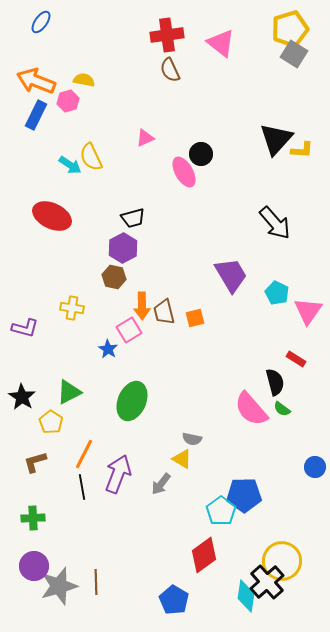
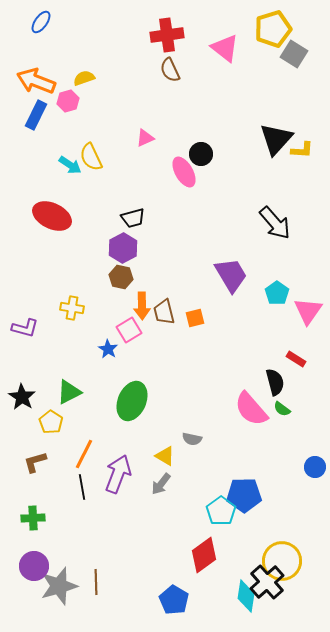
yellow pentagon at (290, 29): moved 17 px left
pink triangle at (221, 43): moved 4 px right, 5 px down
yellow semicircle at (84, 80): moved 2 px up; rotated 30 degrees counterclockwise
brown hexagon at (114, 277): moved 7 px right
cyan pentagon at (277, 293): rotated 10 degrees clockwise
yellow triangle at (182, 459): moved 17 px left, 3 px up
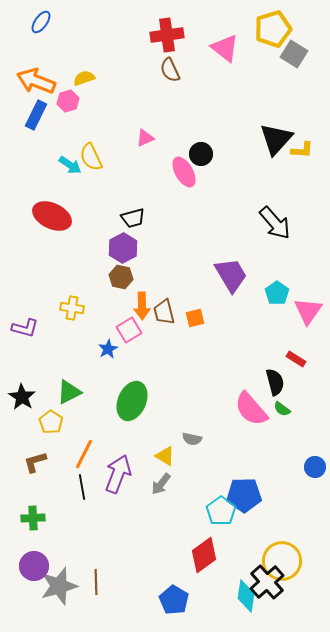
blue star at (108, 349): rotated 12 degrees clockwise
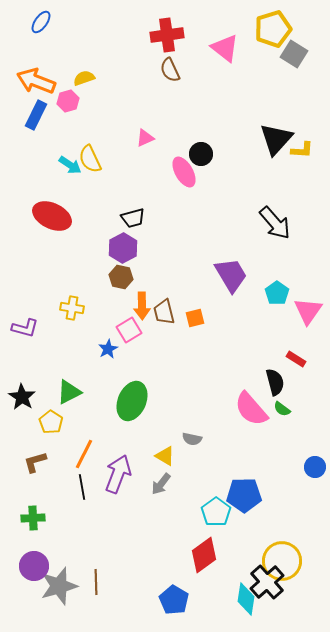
yellow semicircle at (91, 157): moved 1 px left, 2 px down
cyan pentagon at (221, 511): moved 5 px left, 1 px down
cyan diamond at (246, 596): moved 3 px down
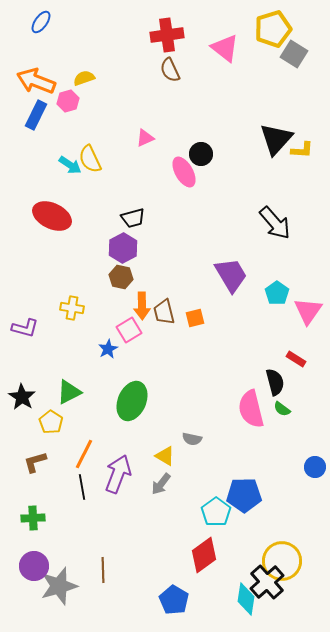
pink semicircle at (251, 409): rotated 27 degrees clockwise
brown line at (96, 582): moved 7 px right, 12 px up
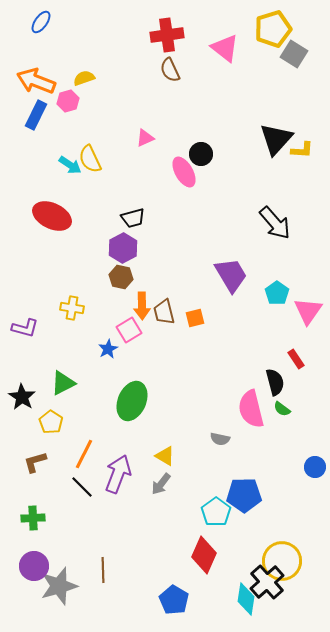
red rectangle at (296, 359): rotated 24 degrees clockwise
green triangle at (69, 392): moved 6 px left, 9 px up
gray semicircle at (192, 439): moved 28 px right
black line at (82, 487): rotated 35 degrees counterclockwise
red diamond at (204, 555): rotated 30 degrees counterclockwise
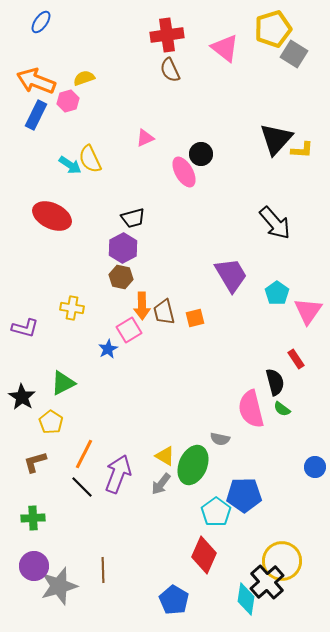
green ellipse at (132, 401): moved 61 px right, 64 px down
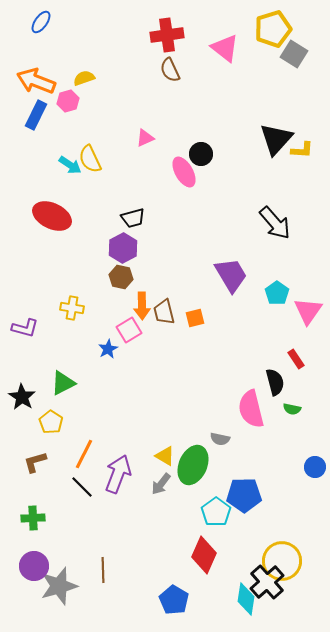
green semicircle at (282, 409): moved 10 px right; rotated 24 degrees counterclockwise
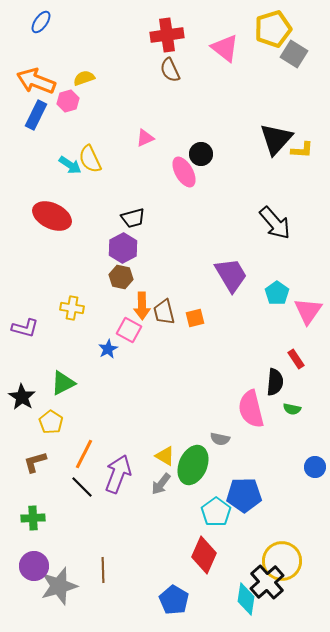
pink square at (129, 330): rotated 30 degrees counterclockwise
black semicircle at (275, 382): rotated 20 degrees clockwise
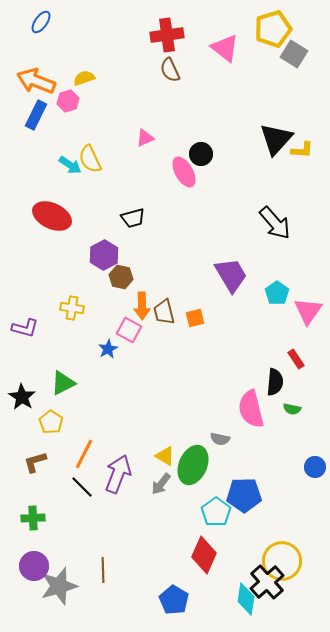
purple hexagon at (123, 248): moved 19 px left, 7 px down
